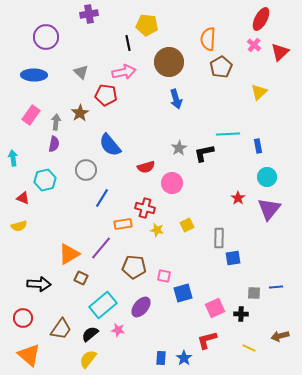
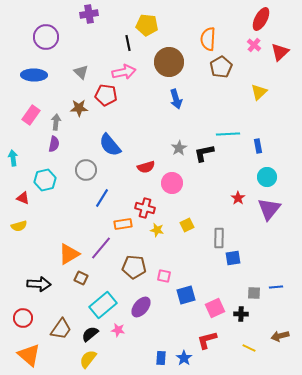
brown star at (80, 113): moved 1 px left, 5 px up; rotated 30 degrees clockwise
blue square at (183, 293): moved 3 px right, 2 px down
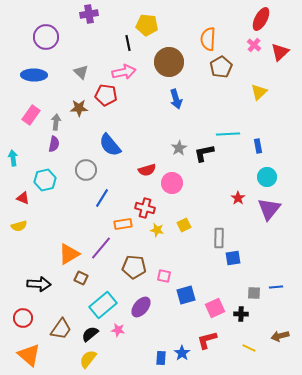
red semicircle at (146, 167): moved 1 px right, 3 px down
yellow square at (187, 225): moved 3 px left
blue star at (184, 358): moved 2 px left, 5 px up
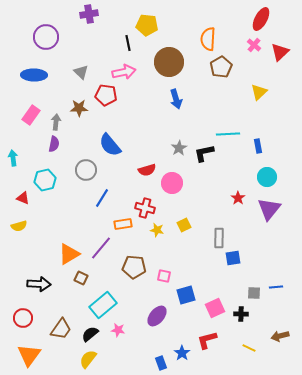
purple ellipse at (141, 307): moved 16 px right, 9 px down
orange triangle at (29, 355): rotated 25 degrees clockwise
blue rectangle at (161, 358): moved 5 px down; rotated 24 degrees counterclockwise
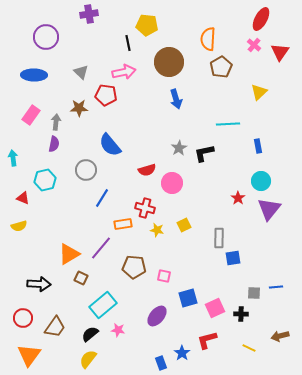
red triangle at (280, 52): rotated 12 degrees counterclockwise
cyan line at (228, 134): moved 10 px up
cyan circle at (267, 177): moved 6 px left, 4 px down
blue square at (186, 295): moved 2 px right, 3 px down
brown trapezoid at (61, 329): moved 6 px left, 2 px up
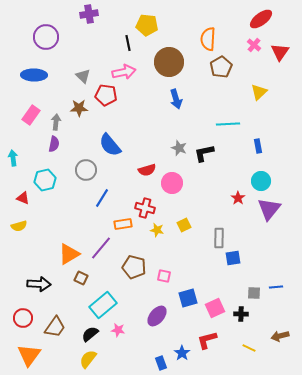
red ellipse at (261, 19): rotated 25 degrees clockwise
gray triangle at (81, 72): moved 2 px right, 4 px down
gray star at (179, 148): rotated 21 degrees counterclockwise
brown pentagon at (134, 267): rotated 10 degrees clockwise
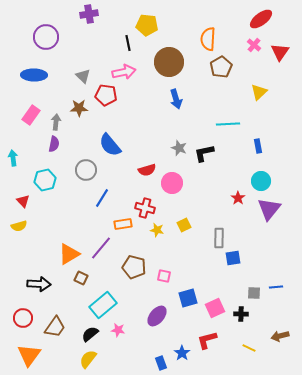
red triangle at (23, 198): moved 3 px down; rotated 24 degrees clockwise
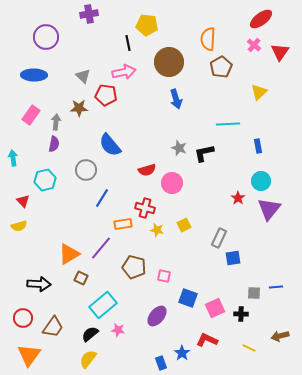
gray rectangle at (219, 238): rotated 24 degrees clockwise
blue square at (188, 298): rotated 36 degrees clockwise
brown trapezoid at (55, 327): moved 2 px left
red L-shape at (207, 340): rotated 40 degrees clockwise
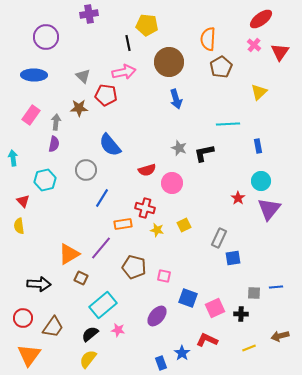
yellow semicircle at (19, 226): rotated 98 degrees clockwise
yellow line at (249, 348): rotated 48 degrees counterclockwise
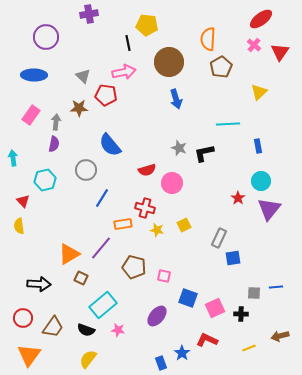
black semicircle at (90, 334): moved 4 px left, 4 px up; rotated 120 degrees counterclockwise
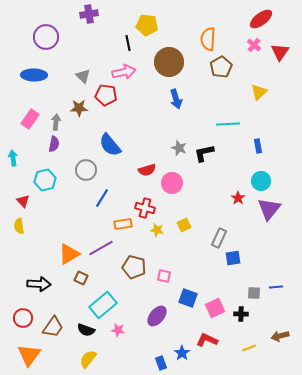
pink rectangle at (31, 115): moved 1 px left, 4 px down
purple line at (101, 248): rotated 20 degrees clockwise
